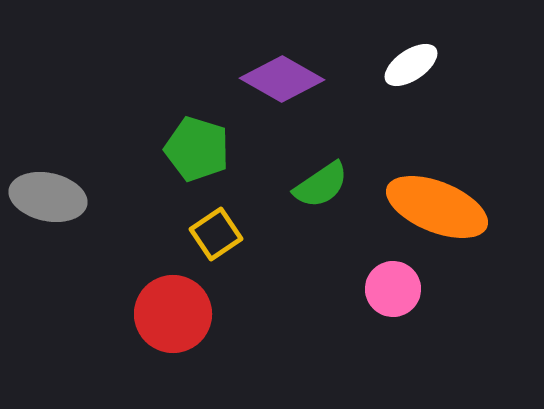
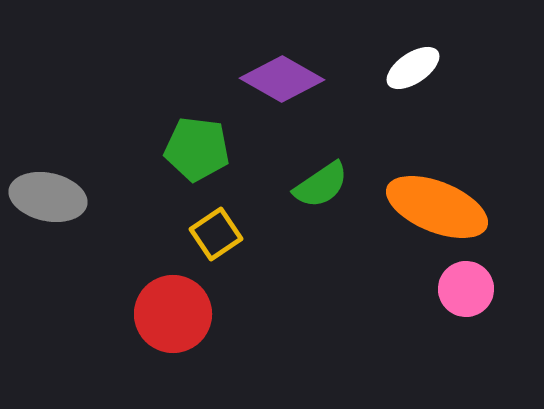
white ellipse: moved 2 px right, 3 px down
green pentagon: rotated 10 degrees counterclockwise
pink circle: moved 73 px right
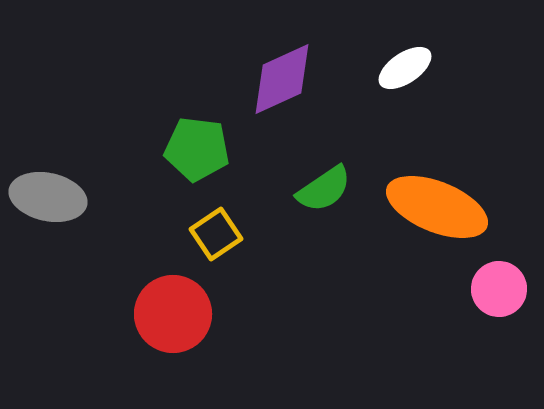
white ellipse: moved 8 px left
purple diamond: rotated 54 degrees counterclockwise
green semicircle: moved 3 px right, 4 px down
pink circle: moved 33 px right
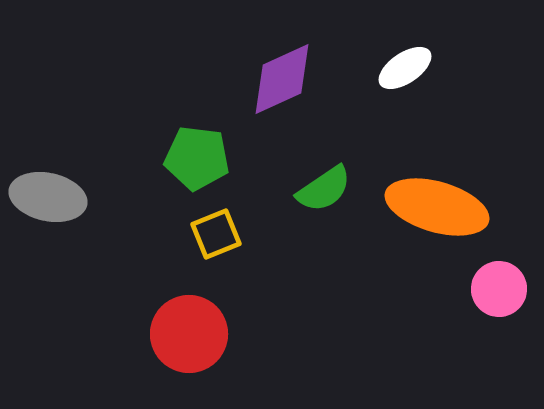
green pentagon: moved 9 px down
orange ellipse: rotated 6 degrees counterclockwise
yellow square: rotated 12 degrees clockwise
red circle: moved 16 px right, 20 px down
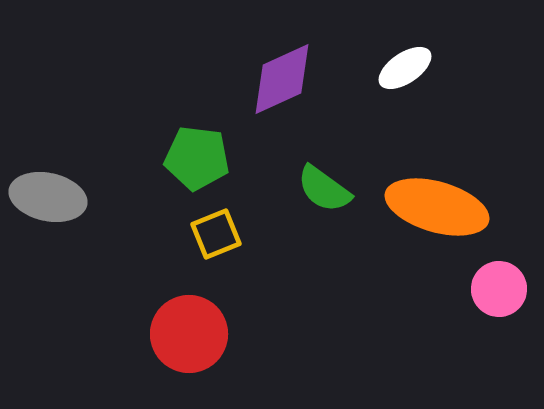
green semicircle: rotated 70 degrees clockwise
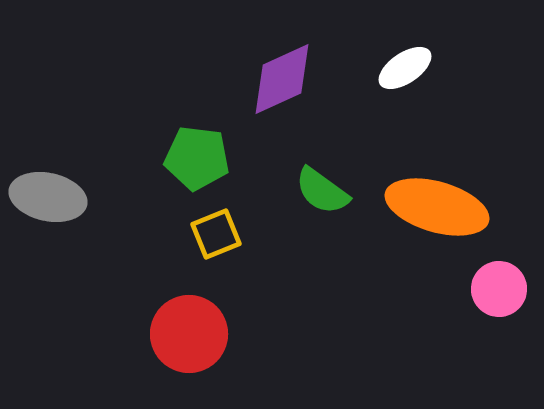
green semicircle: moved 2 px left, 2 px down
